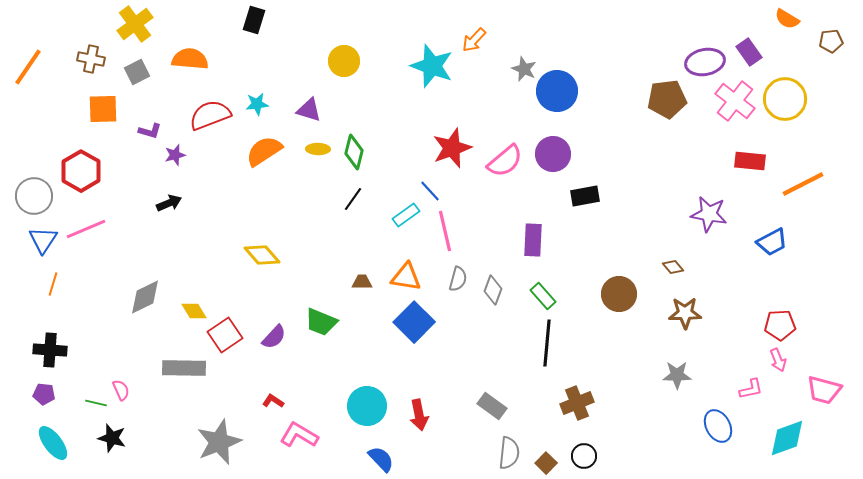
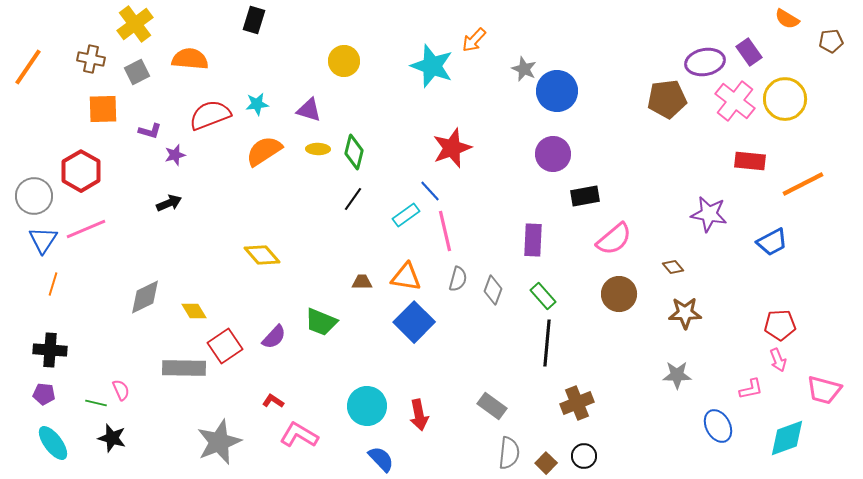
pink semicircle at (505, 161): moved 109 px right, 78 px down
red square at (225, 335): moved 11 px down
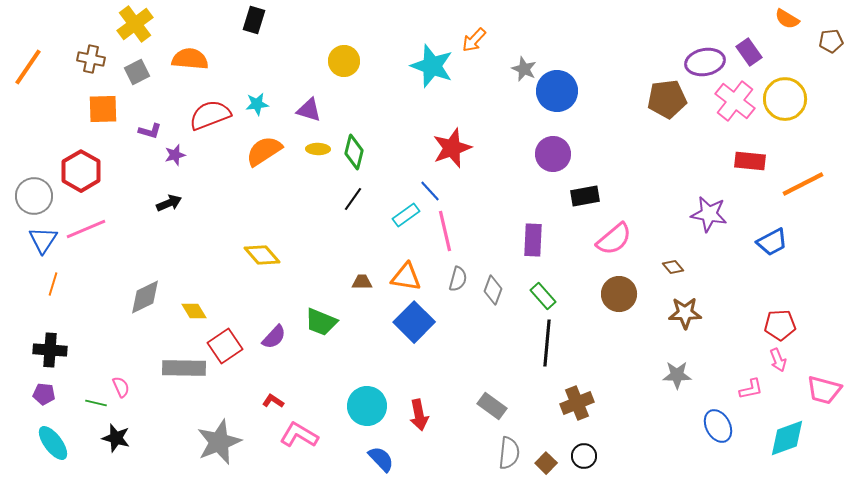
pink semicircle at (121, 390): moved 3 px up
black star at (112, 438): moved 4 px right
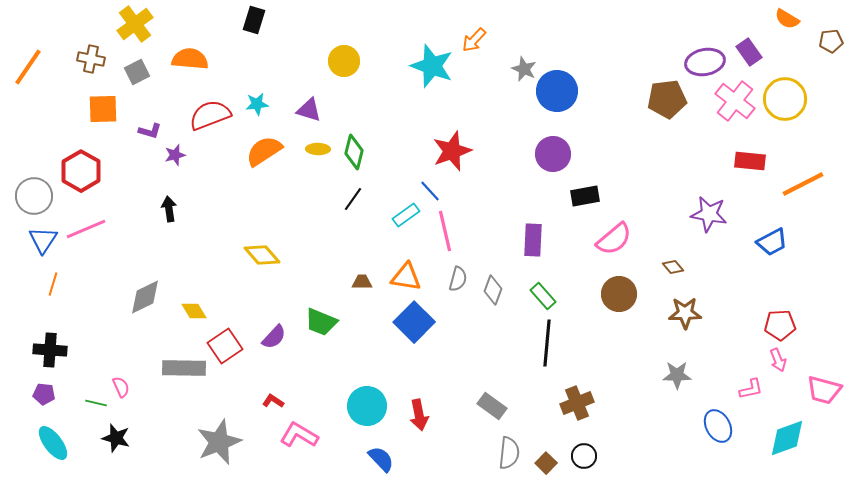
red star at (452, 148): moved 3 px down
black arrow at (169, 203): moved 6 px down; rotated 75 degrees counterclockwise
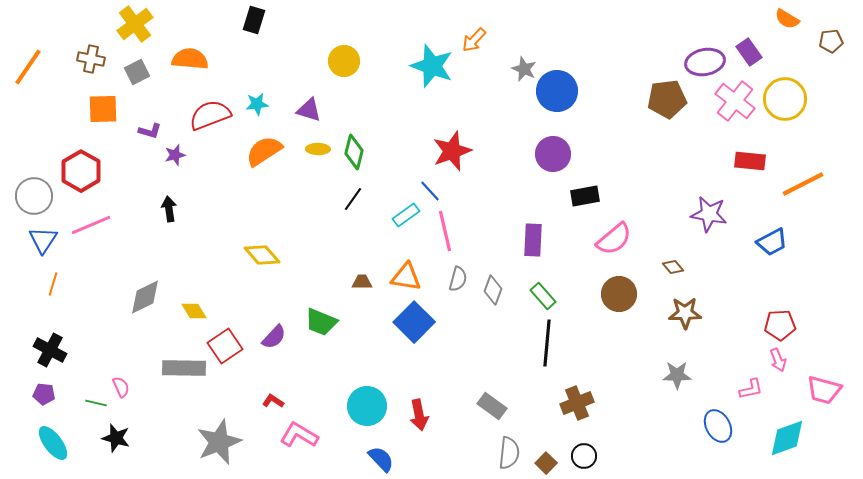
pink line at (86, 229): moved 5 px right, 4 px up
black cross at (50, 350): rotated 24 degrees clockwise
